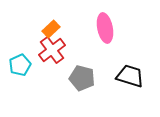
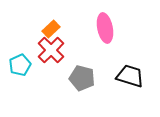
red cross: moved 1 px left; rotated 8 degrees counterclockwise
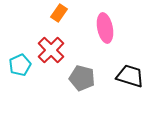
orange rectangle: moved 8 px right, 16 px up; rotated 12 degrees counterclockwise
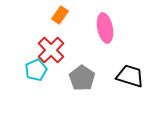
orange rectangle: moved 1 px right, 2 px down
cyan pentagon: moved 16 px right, 5 px down
gray pentagon: rotated 20 degrees clockwise
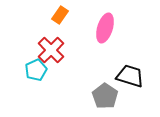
pink ellipse: rotated 28 degrees clockwise
gray pentagon: moved 23 px right, 18 px down
